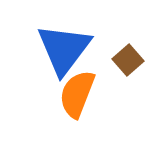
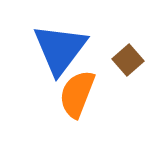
blue triangle: moved 4 px left
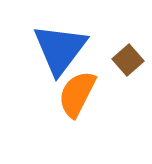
orange semicircle: rotated 6 degrees clockwise
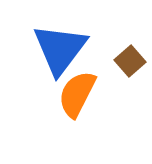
brown square: moved 2 px right, 1 px down
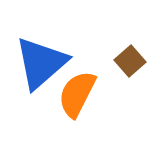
blue triangle: moved 19 px left, 14 px down; rotated 12 degrees clockwise
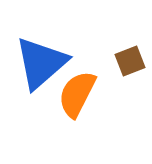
brown square: rotated 20 degrees clockwise
